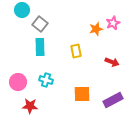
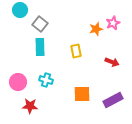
cyan circle: moved 2 px left
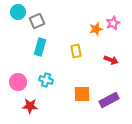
cyan circle: moved 2 px left, 2 px down
gray square: moved 3 px left, 3 px up; rotated 28 degrees clockwise
cyan rectangle: rotated 18 degrees clockwise
red arrow: moved 1 px left, 2 px up
purple rectangle: moved 4 px left
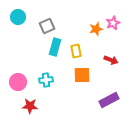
cyan circle: moved 5 px down
gray square: moved 10 px right, 5 px down
cyan rectangle: moved 15 px right
cyan cross: rotated 24 degrees counterclockwise
orange square: moved 19 px up
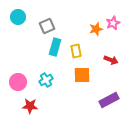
cyan cross: rotated 24 degrees counterclockwise
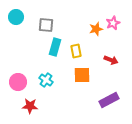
cyan circle: moved 2 px left
gray square: moved 1 px left, 1 px up; rotated 28 degrees clockwise
cyan cross: rotated 24 degrees counterclockwise
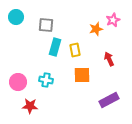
pink star: moved 3 px up
yellow rectangle: moved 1 px left, 1 px up
red arrow: moved 2 px left, 1 px up; rotated 136 degrees counterclockwise
cyan cross: rotated 24 degrees counterclockwise
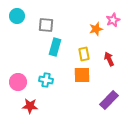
cyan circle: moved 1 px right, 1 px up
yellow rectangle: moved 9 px right, 4 px down
purple rectangle: rotated 18 degrees counterclockwise
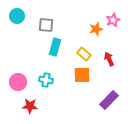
yellow rectangle: rotated 40 degrees counterclockwise
